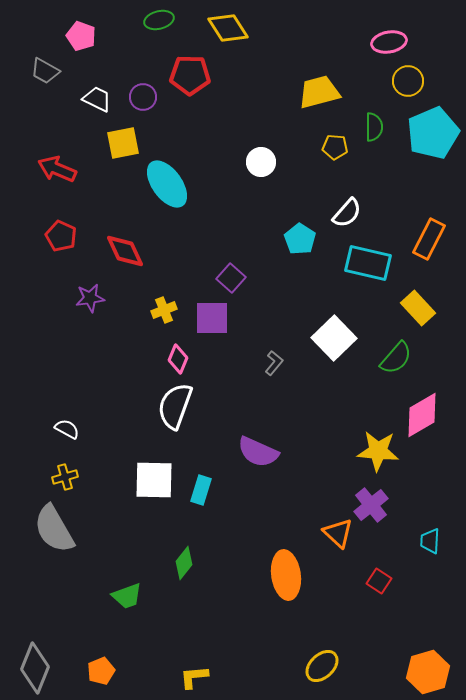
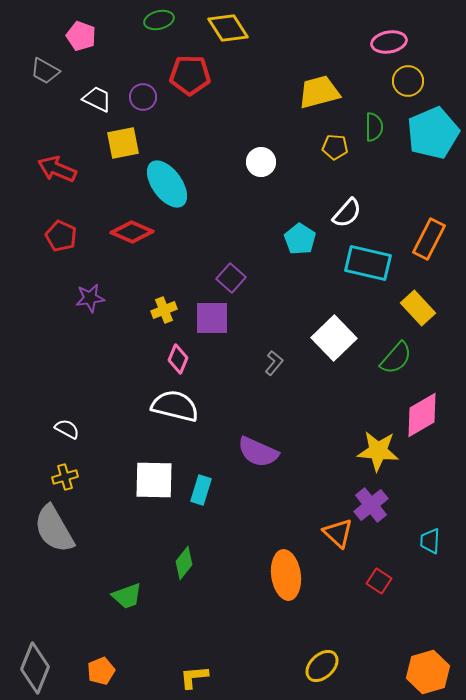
red diamond at (125, 251): moved 7 px right, 19 px up; rotated 42 degrees counterclockwise
white semicircle at (175, 406): rotated 84 degrees clockwise
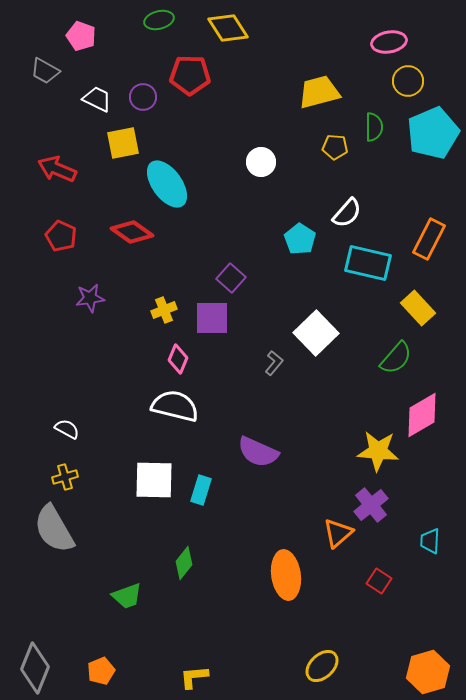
red diamond at (132, 232): rotated 12 degrees clockwise
white square at (334, 338): moved 18 px left, 5 px up
orange triangle at (338, 533): rotated 36 degrees clockwise
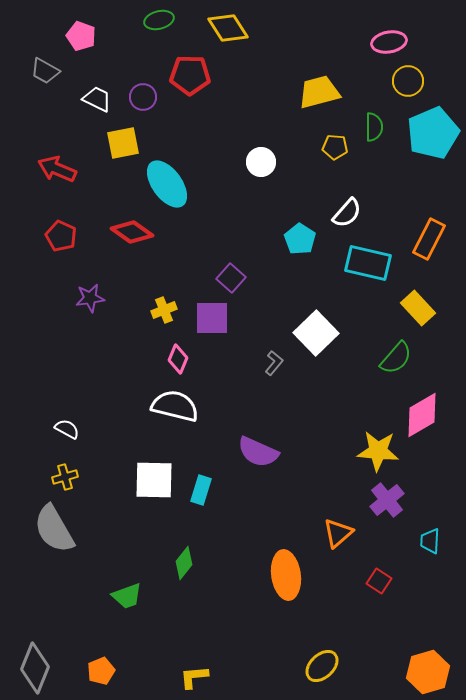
purple cross at (371, 505): moved 16 px right, 5 px up
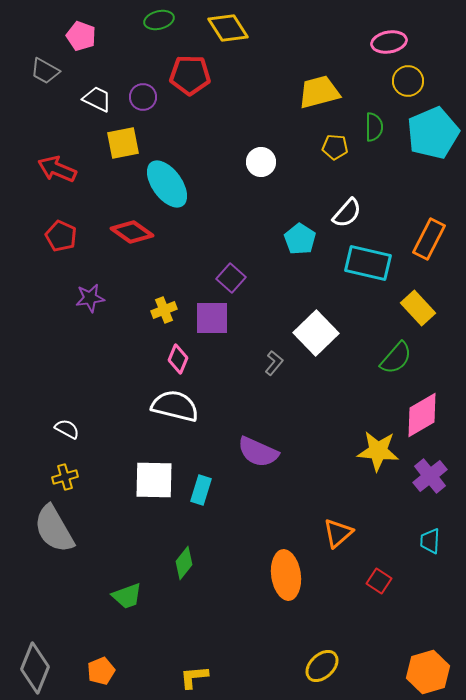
purple cross at (387, 500): moved 43 px right, 24 px up
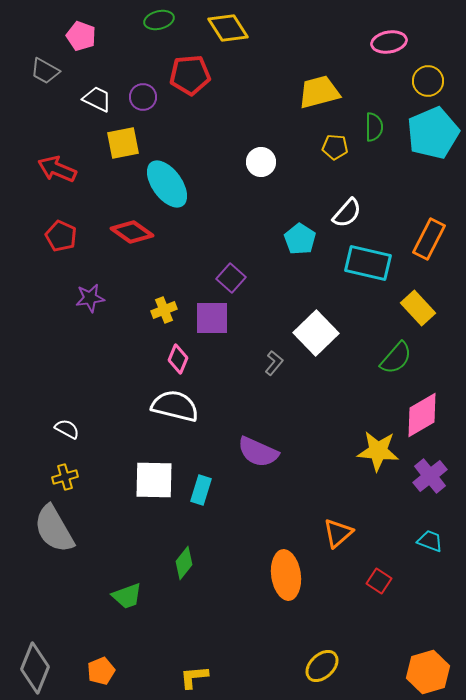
red pentagon at (190, 75): rotated 6 degrees counterclockwise
yellow circle at (408, 81): moved 20 px right
cyan trapezoid at (430, 541): rotated 108 degrees clockwise
